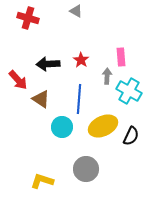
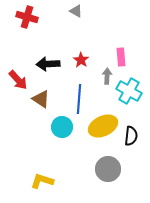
red cross: moved 1 px left, 1 px up
black semicircle: rotated 18 degrees counterclockwise
gray circle: moved 22 px right
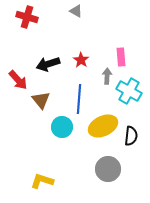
black arrow: rotated 15 degrees counterclockwise
brown triangle: moved 1 px down; rotated 18 degrees clockwise
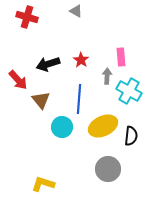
yellow L-shape: moved 1 px right, 3 px down
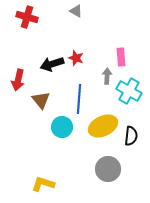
red star: moved 5 px left, 2 px up; rotated 14 degrees counterclockwise
black arrow: moved 4 px right
red arrow: rotated 55 degrees clockwise
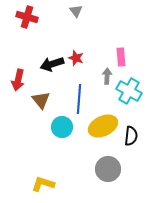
gray triangle: rotated 24 degrees clockwise
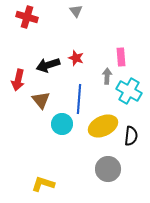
black arrow: moved 4 px left, 1 px down
cyan circle: moved 3 px up
